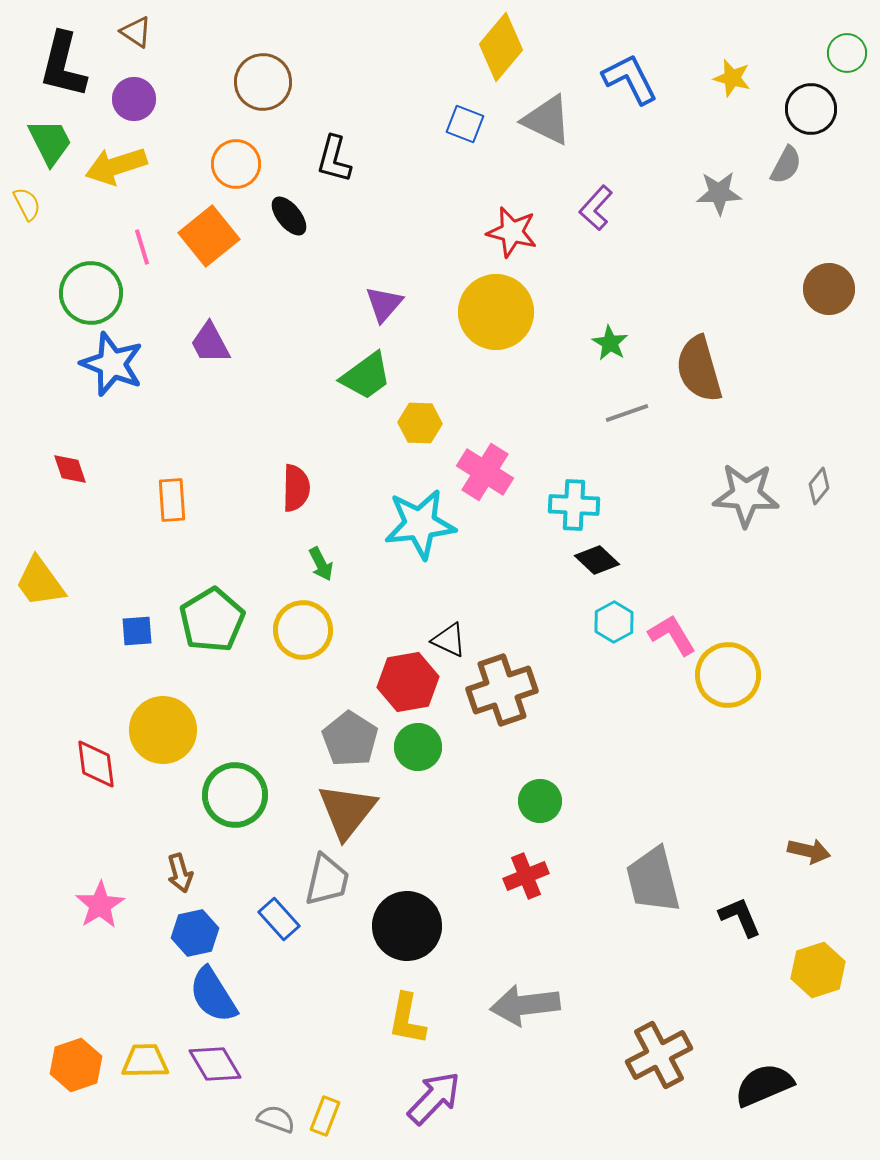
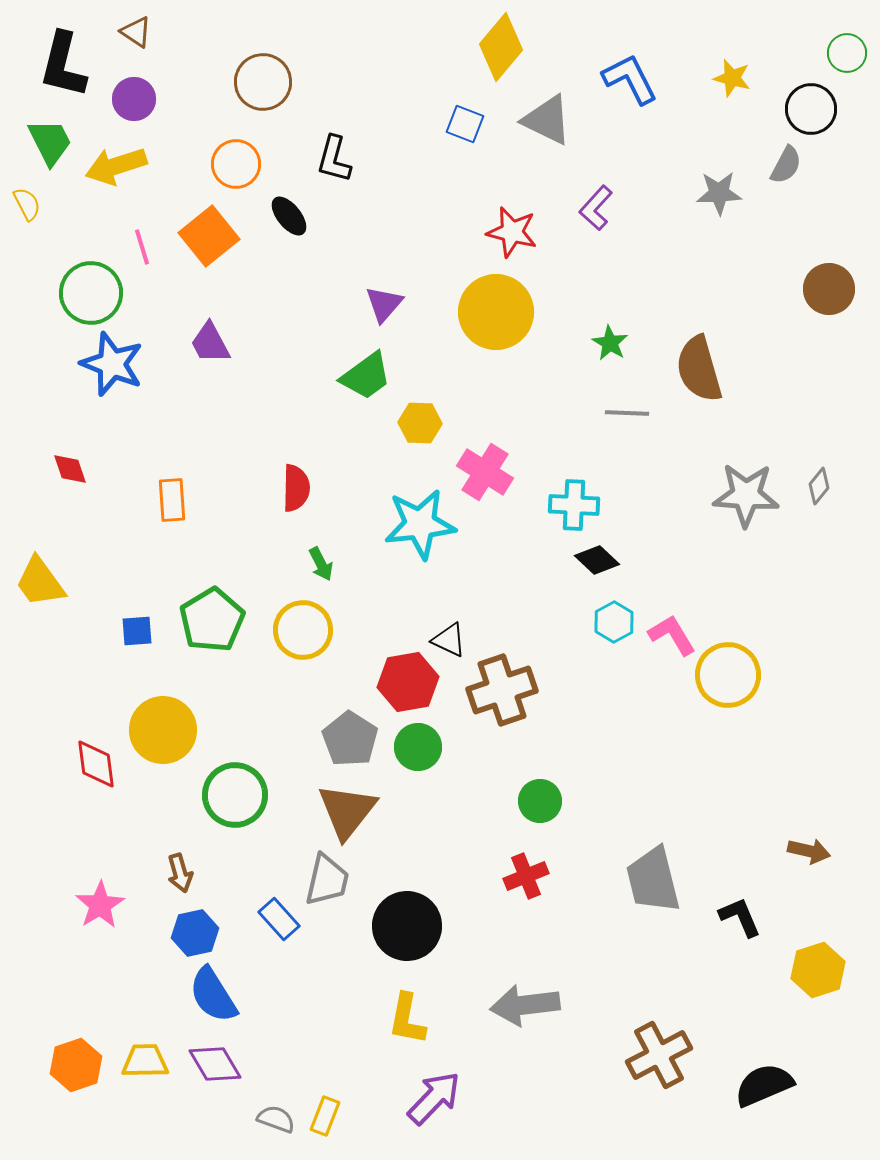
gray line at (627, 413): rotated 21 degrees clockwise
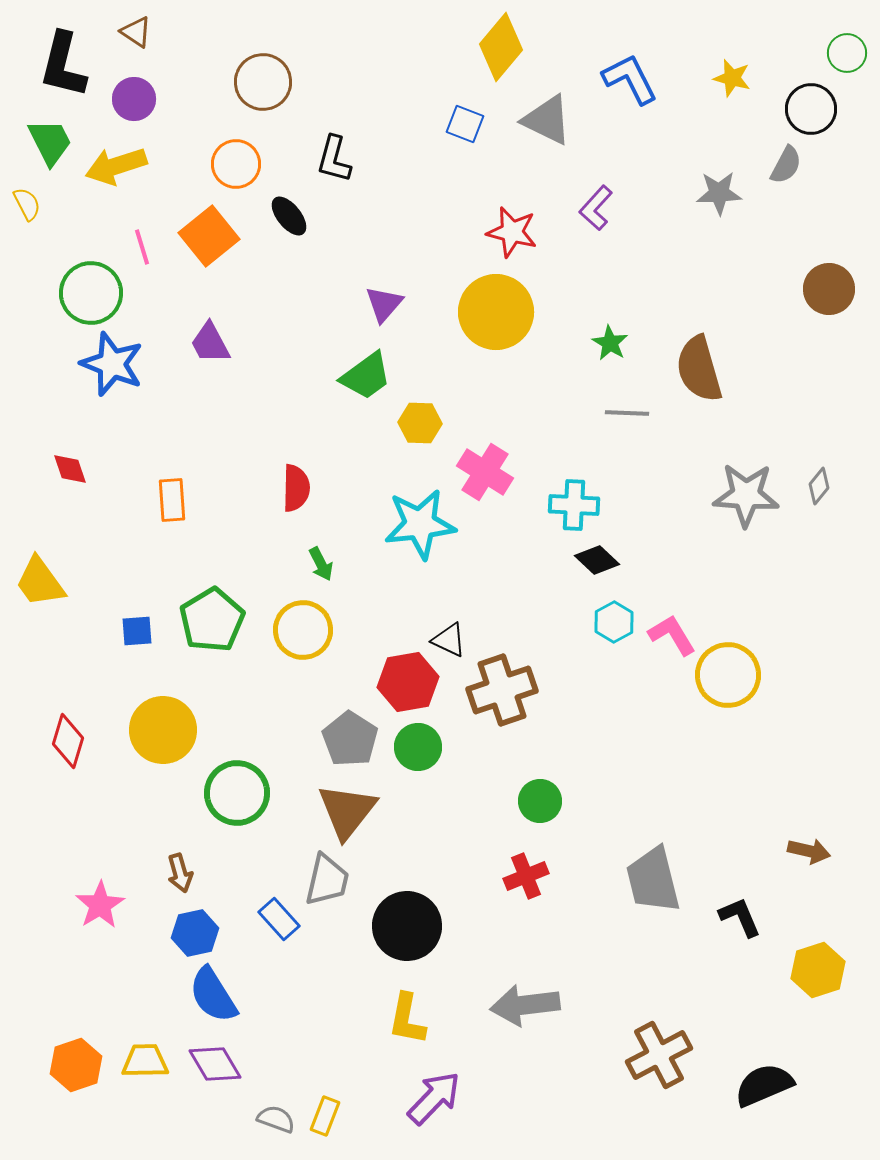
red diamond at (96, 764): moved 28 px left, 23 px up; rotated 24 degrees clockwise
green circle at (235, 795): moved 2 px right, 2 px up
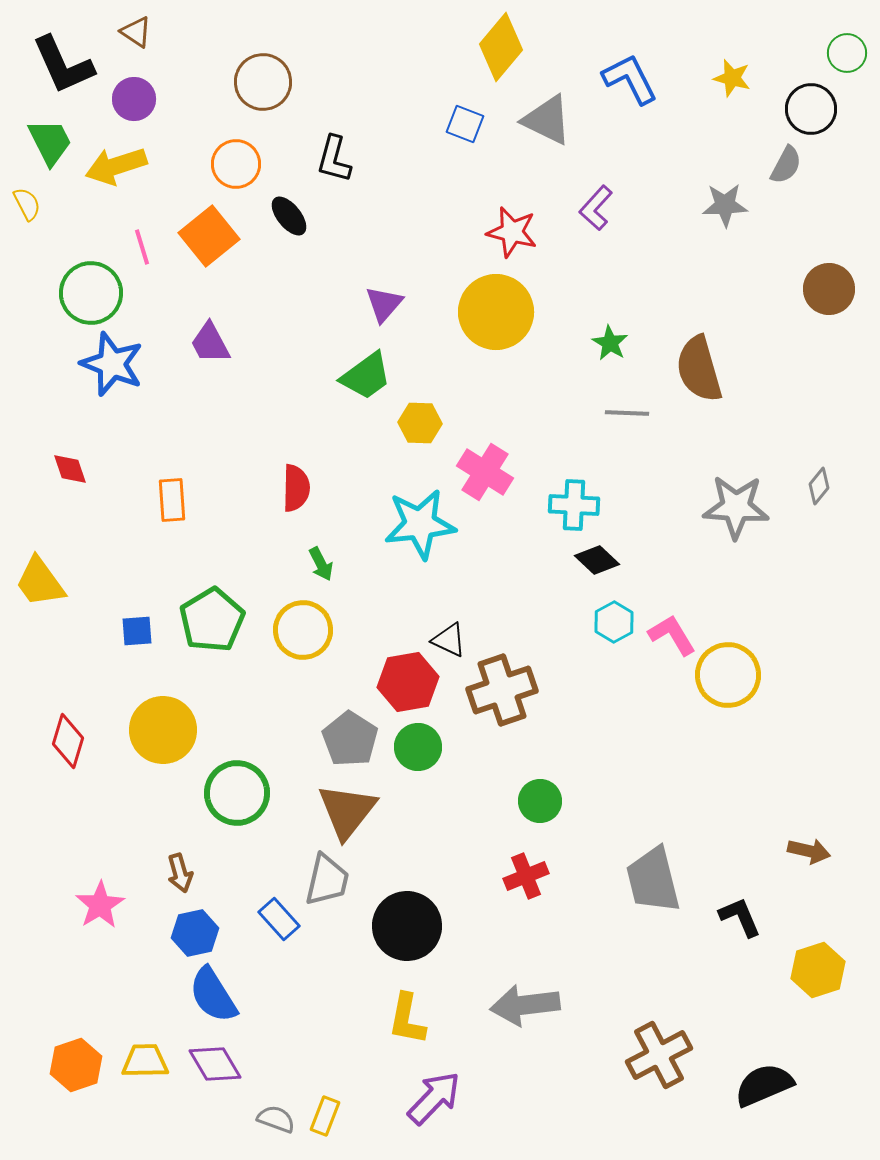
black L-shape at (63, 65): rotated 38 degrees counterclockwise
gray star at (719, 193): moved 6 px right, 12 px down
gray star at (746, 495): moved 10 px left, 12 px down
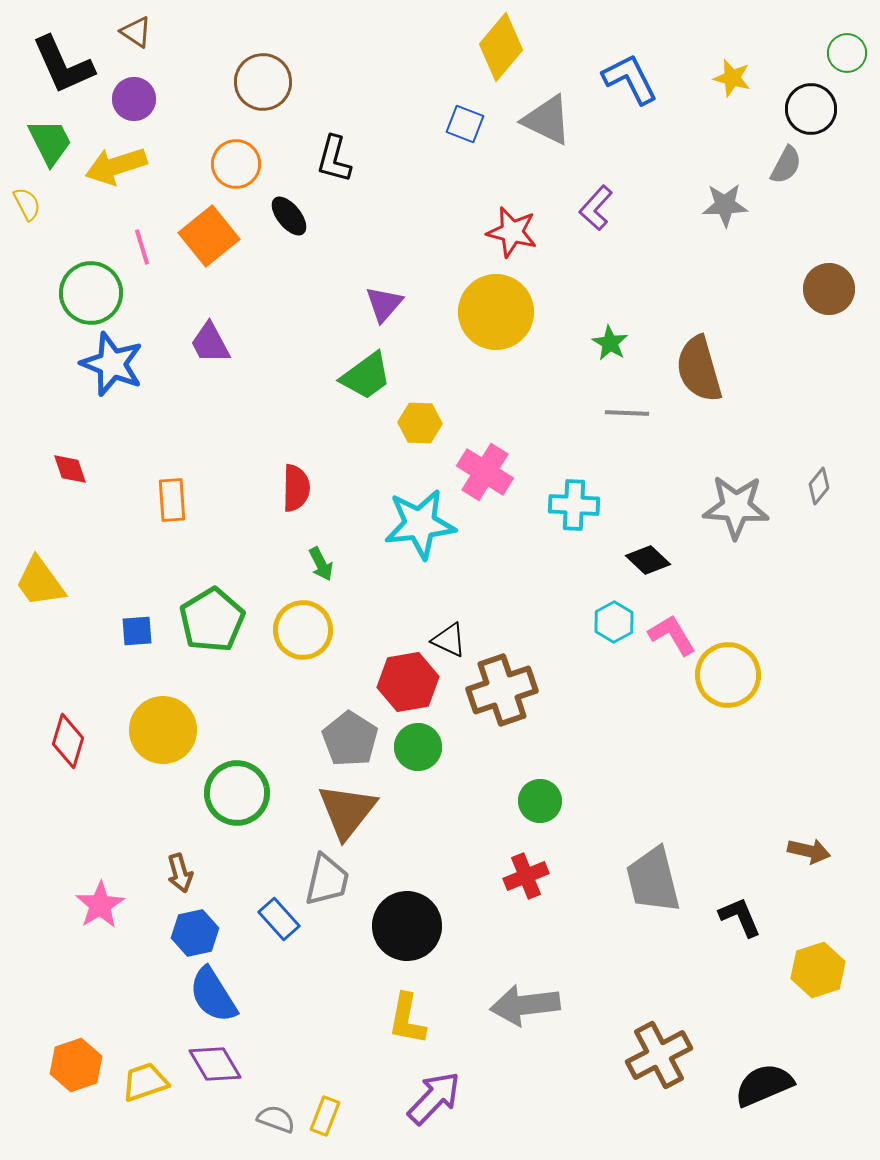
black diamond at (597, 560): moved 51 px right
yellow trapezoid at (145, 1061): moved 21 px down; rotated 18 degrees counterclockwise
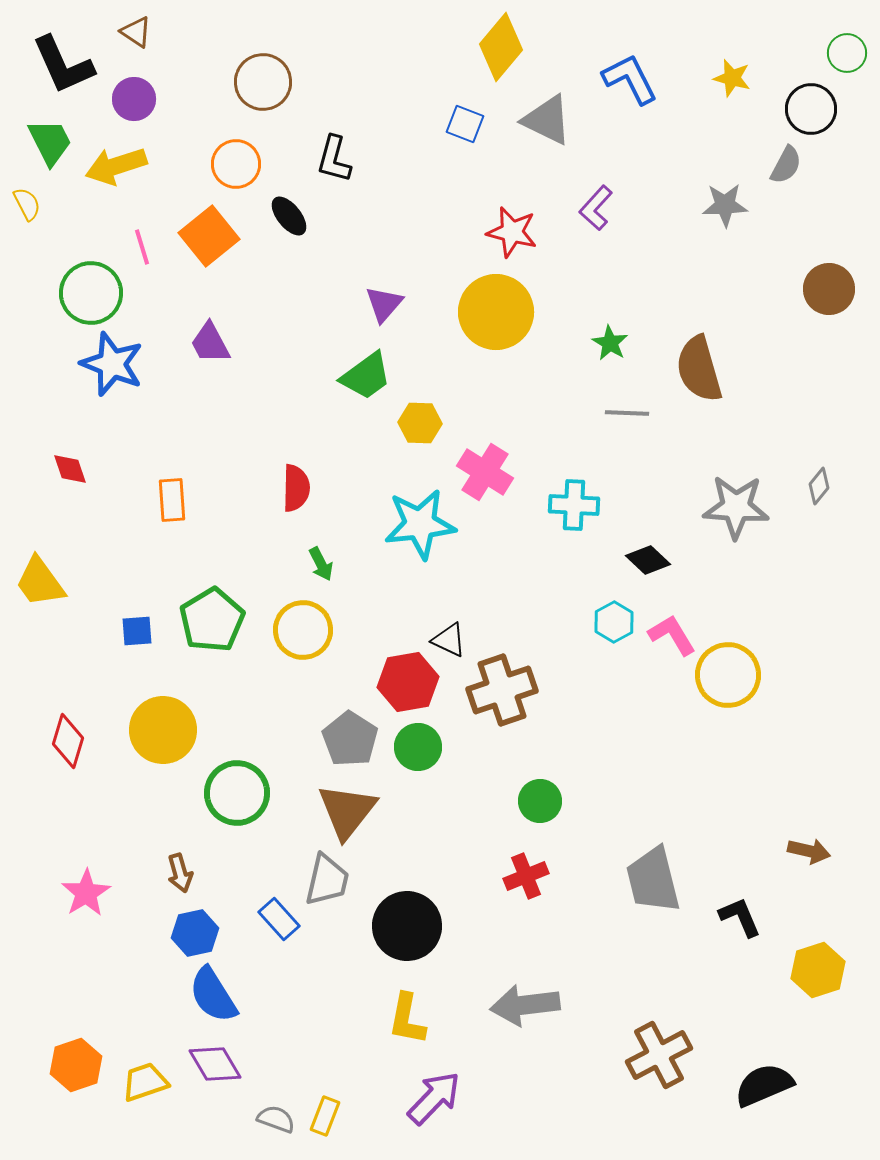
pink star at (100, 905): moved 14 px left, 12 px up
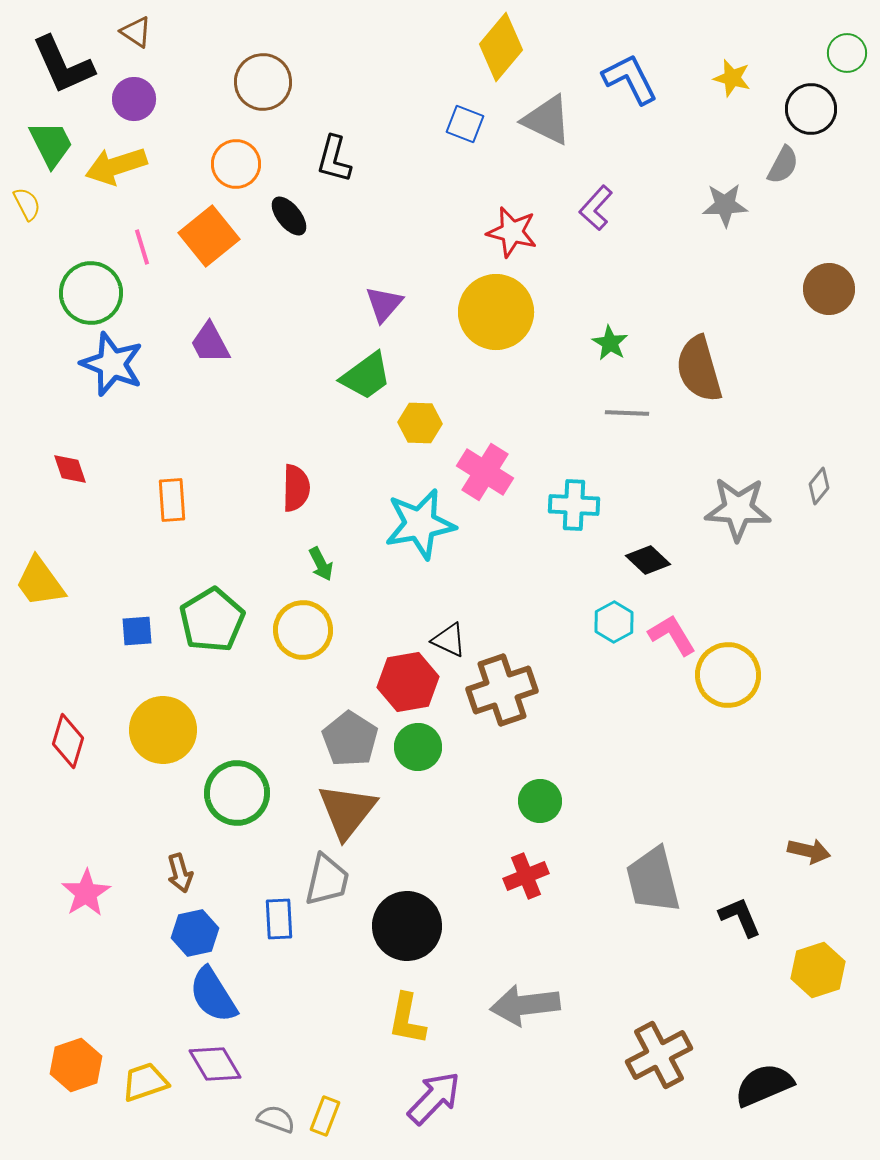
green trapezoid at (50, 142): moved 1 px right, 2 px down
gray semicircle at (786, 165): moved 3 px left
gray star at (736, 507): moved 2 px right, 2 px down
cyan star at (420, 524): rotated 4 degrees counterclockwise
blue rectangle at (279, 919): rotated 39 degrees clockwise
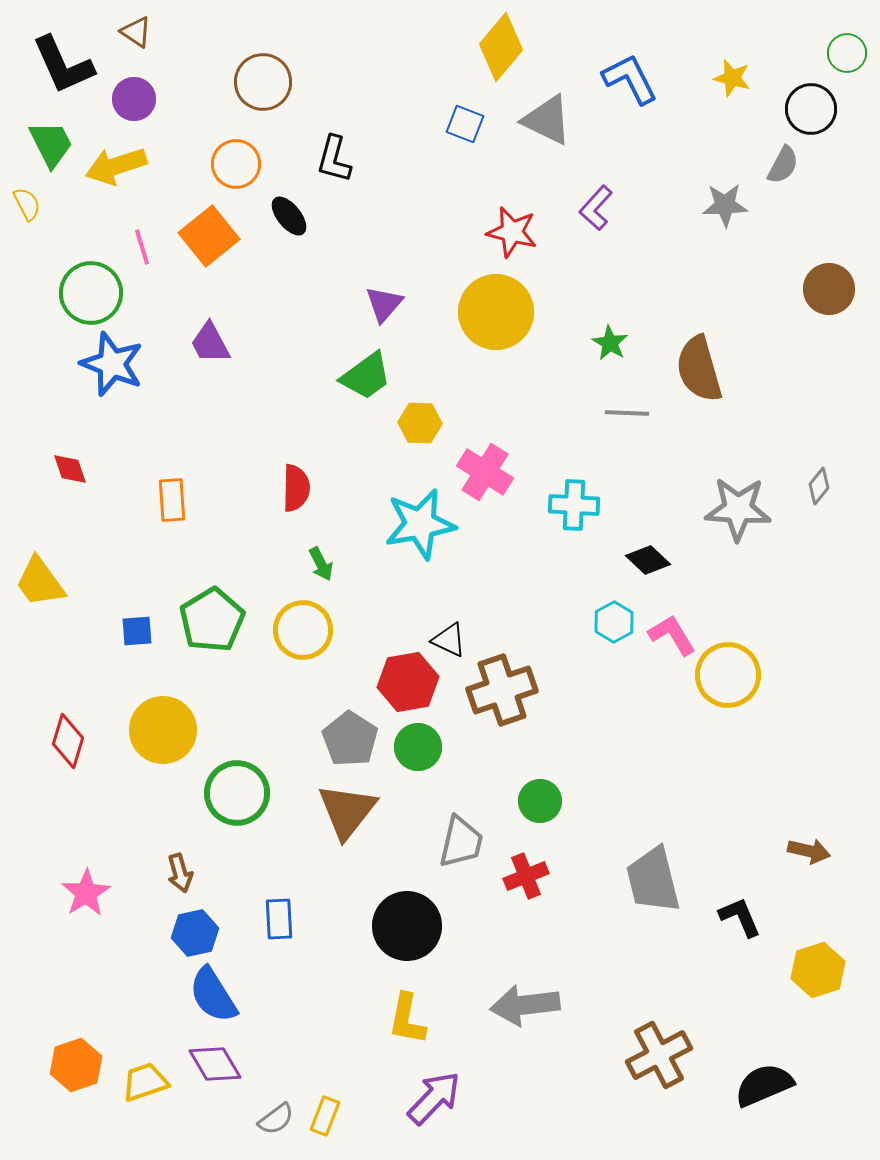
gray trapezoid at (327, 880): moved 134 px right, 38 px up
gray semicircle at (276, 1119): rotated 123 degrees clockwise
